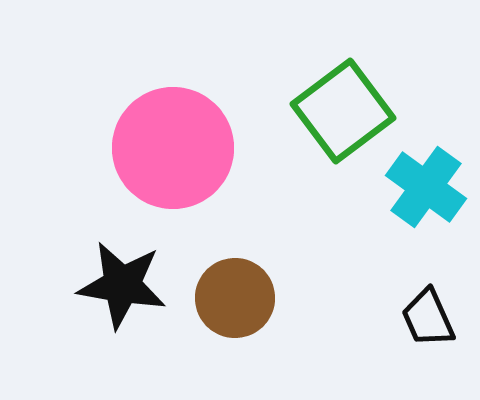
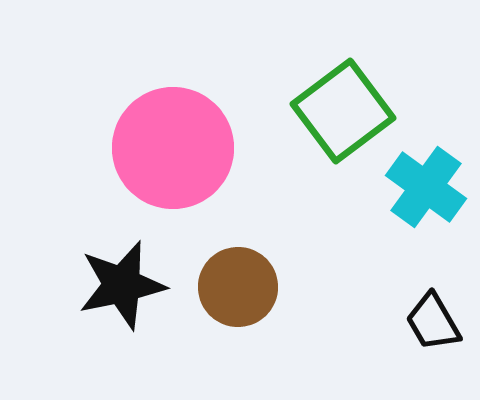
black star: rotated 22 degrees counterclockwise
brown circle: moved 3 px right, 11 px up
black trapezoid: moved 5 px right, 4 px down; rotated 6 degrees counterclockwise
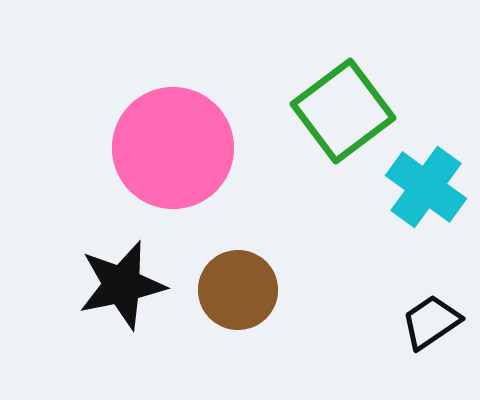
brown circle: moved 3 px down
black trapezoid: moved 2 px left; rotated 86 degrees clockwise
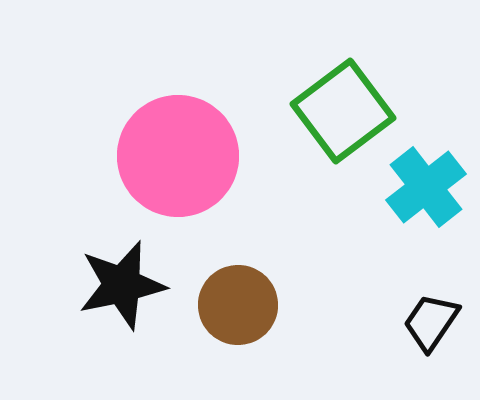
pink circle: moved 5 px right, 8 px down
cyan cross: rotated 16 degrees clockwise
brown circle: moved 15 px down
black trapezoid: rotated 22 degrees counterclockwise
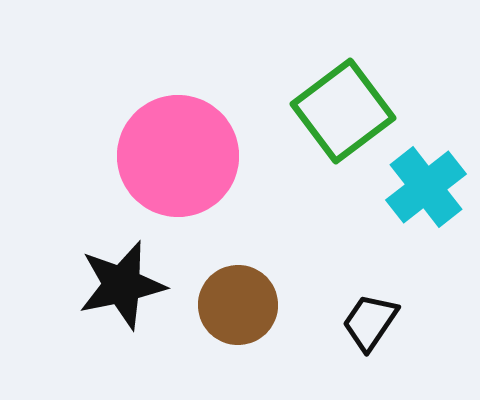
black trapezoid: moved 61 px left
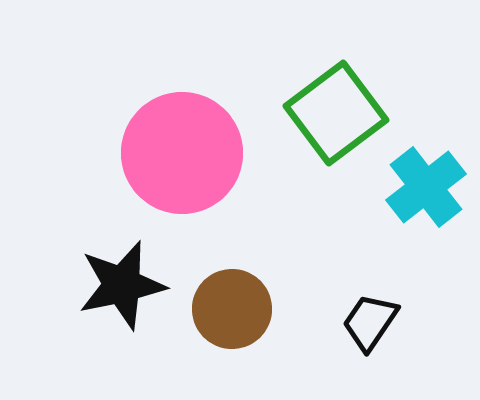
green square: moved 7 px left, 2 px down
pink circle: moved 4 px right, 3 px up
brown circle: moved 6 px left, 4 px down
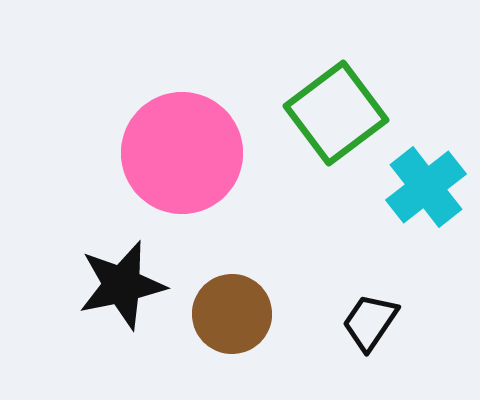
brown circle: moved 5 px down
